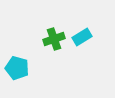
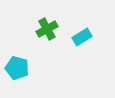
green cross: moved 7 px left, 10 px up; rotated 10 degrees counterclockwise
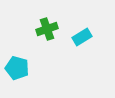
green cross: rotated 10 degrees clockwise
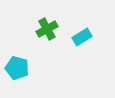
green cross: rotated 10 degrees counterclockwise
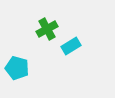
cyan rectangle: moved 11 px left, 9 px down
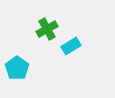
cyan pentagon: rotated 20 degrees clockwise
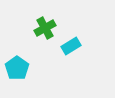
green cross: moved 2 px left, 1 px up
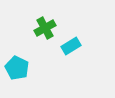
cyan pentagon: rotated 10 degrees counterclockwise
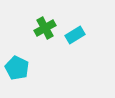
cyan rectangle: moved 4 px right, 11 px up
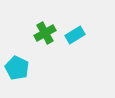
green cross: moved 5 px down
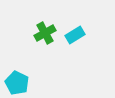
cyan pentagon: moved 15 px down
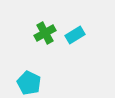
cyan pentagon: moved 12 px right
